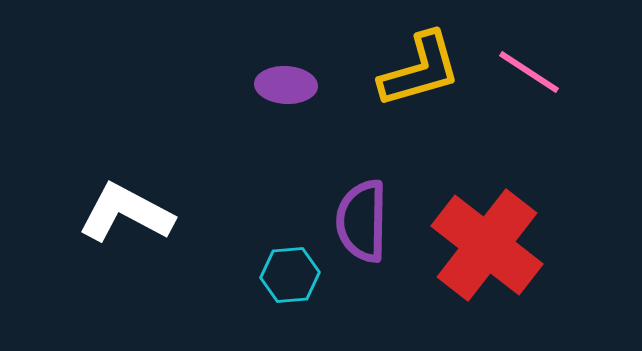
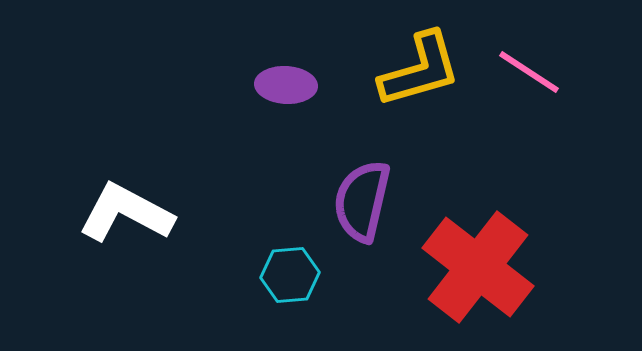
purple semicircle: moved 20 px up; rotated 12 degrees clockwise
red cross: moved 9 px left, 22 px down
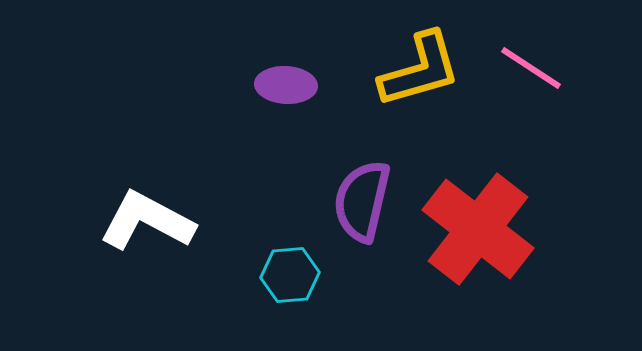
pink line: moved 2 px right, 4 px up
white L-shape: moved 21 px right, 8 px down
red cross: moved 38 px up
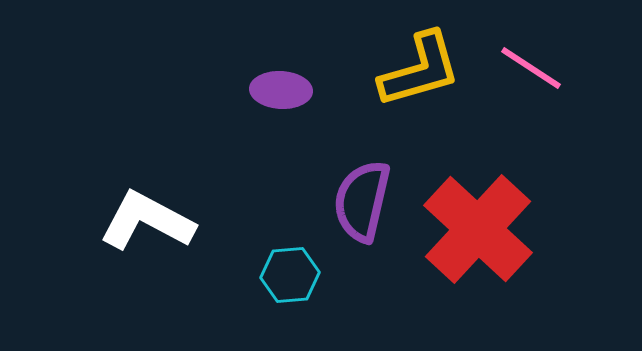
purple ellipse: moved 5 px left, 5 px down
red cross: rotated 5 degrees clockwise
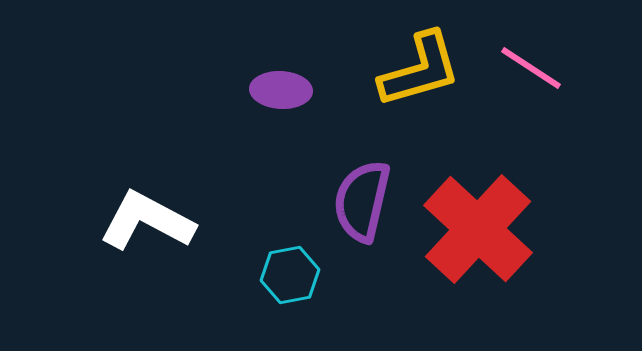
cyan hexagon: rotated 6 degrees counterclockwise
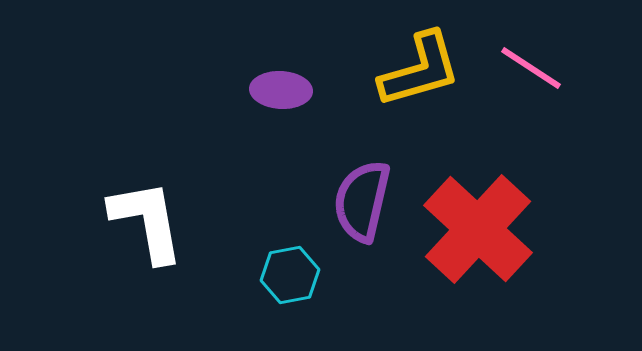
white L-shape: rotated 52 degrees clockwise
